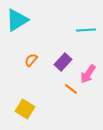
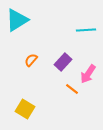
orange line: moved 1 px right
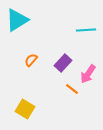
purple rectangle: moved 1 px down
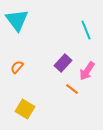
cyan triangle: rotated 35 degrees counterclockwise
cyan line: rotated 72 degrees clockwise
orange semicircle: moved 14 px left, 7 px down
pink arrow: moved 1 px left, 3 px up
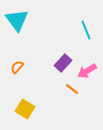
pink arrow: rotated 24 degrees clockwise
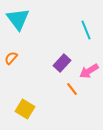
cyan triangle: moved 1 px right, 1 px up
purple rectangle: moved 1 px left
orange semicircle: moved 6 px left, 9 px up
pink arrow: moved 2 px right
orange line: rotated 16 degrees clockwise
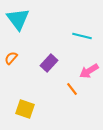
cyan line: moved 4 px left, 6 px down; rotated 54 degrees counterclockwise
purple rectangle: moved 13 px left
yellow square: rotated 12 degrees counterclockwise
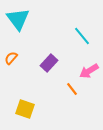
cyan line: rotated 36 degrees clockwise
